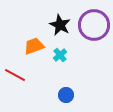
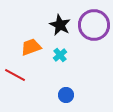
orange trapezoid: moved 3 px left, 1 px down
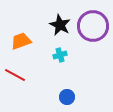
purple circle: moved 1 px left, 1 px down
orange trapezoid: moved 10 px left, 6 px up
cyan cross: rotated 24 degrees clockwise
blue circle: moved 1 px right, 2 px down
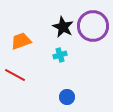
black star: moved 3 px right, 2 px down
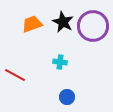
black star: moved 5 px up
orange trapezoid: moved 11 px right, 17 px up
cyan cross: moved 7 px down; rotated 24 degrees clockwise
